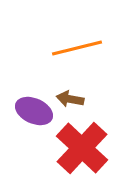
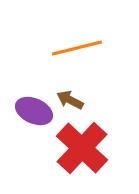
brown arrow: moved 1 px down; rotated 16 degrees clockwise
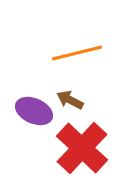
orange line: moved 5 px down
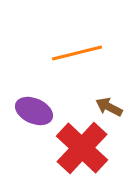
brown arrow: moved 39 px right, 7 px down
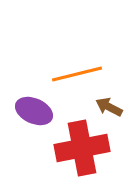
orange line: moved 21 px down
red cross: rotated 36 degrees clockwise
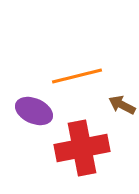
orange line: moved 2 px down
brown arrow: moved 13 px right, 2 px up
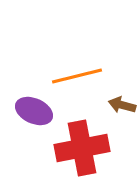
brown arrow: rotated 12 degrees counterclockwise
